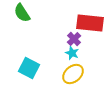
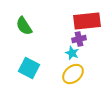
green semicircle: moved 2 px right, 13 px down
red rectangle: moved 3 px left, 2 px up; rotated 12 degrees counterclockwise
purple cross: moved 5 px right; rotated 32 degrees clockwise
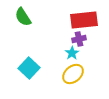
red rectangle: moved 3 px left, 1 px up
green semicircle: moved 1 px left, 9 px up
cyan star: rotated 16 degrees clockwise
cyan square: rotated 15 degrees clockwise
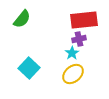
green semicircle: moved 1 px left, 2 px down; rotated 108 degrees counterclockwise
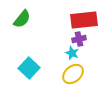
cyan star: rotated 16 degrees counterclockwise
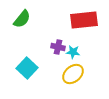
purple cross: moved 21 px left, 8 px down; rotated 24 degrees clockwise
cyan star: moved 1 px right, 1 px up; rotated 16 degrees counterclockwise
cyan square: moved 2 px left
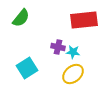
green semicircle: moved 1 px left, 1 px up
cyan square: rotated 15 degrees clockwise
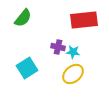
green semicircle: moved 2 px right
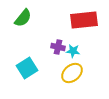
cyan star: moved 1 px up
yellow ellipse: moved 1 px left, 1 px up
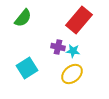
red rectangle: moved 5 px left; rotated 44 degrees counterclockwise
yellow ellipse: moved 1 px down
